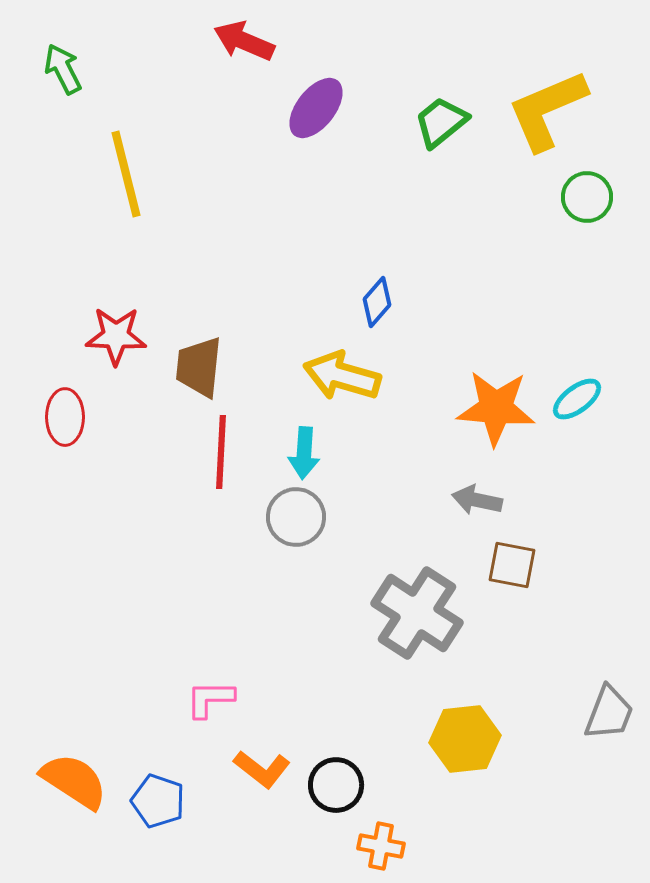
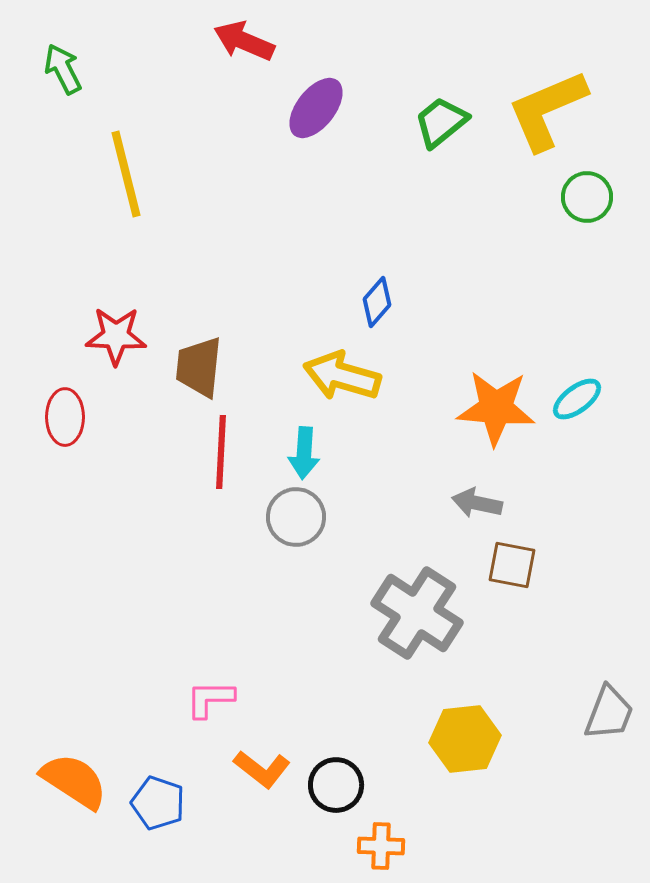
gray arrow: moved 3 px down
blue pentagon: moved 2 px down
orange cross: rotated 9 degrees counterclockwise
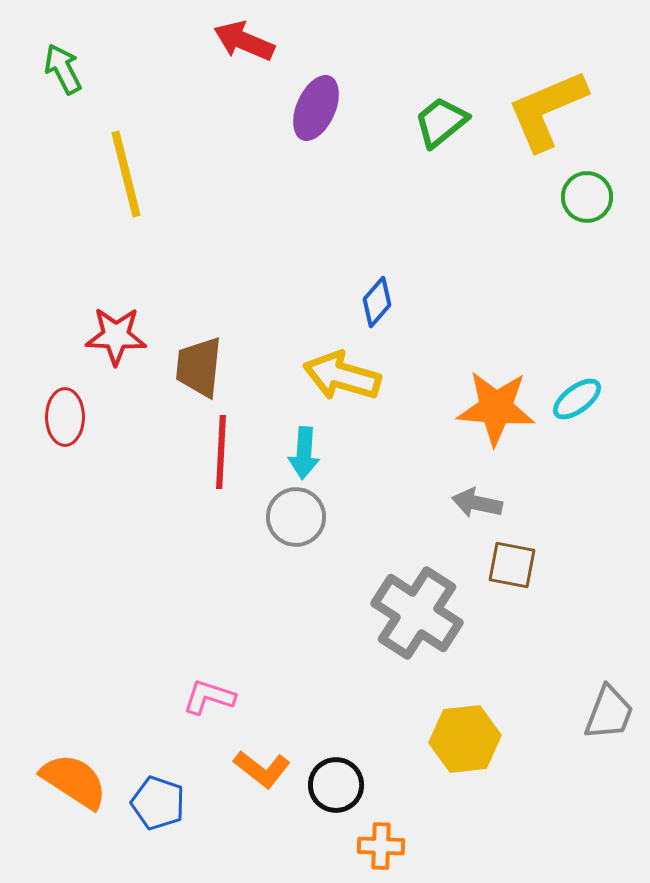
purple ellipse: rotated 14 degrees counterclockwise
pink L-shape: moved 1 px left, 2 px up; rotated 18 degrees clockwise
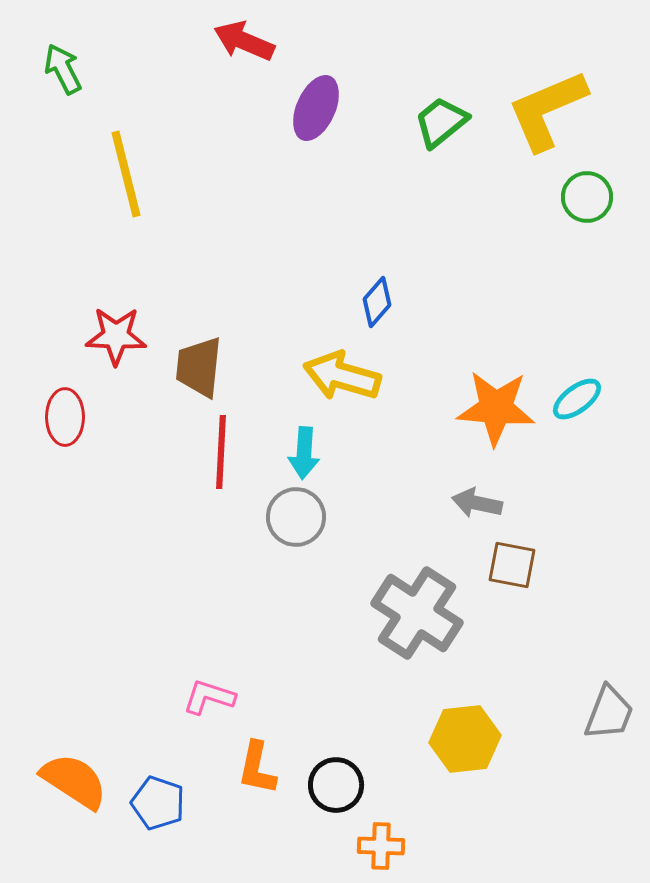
orange L-shape: moved 5 px left, 1 px up; rotated 64 degrees clockwise
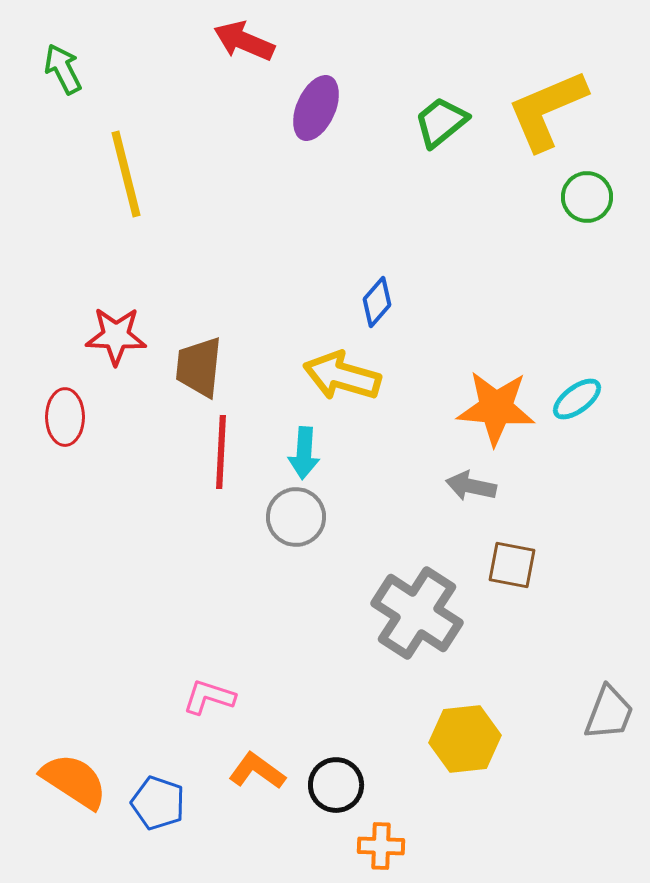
gray arrow: moved 6 px left, 17 px up
orange L-shape: moved 3 px down; rotated 114 degrees clockwise
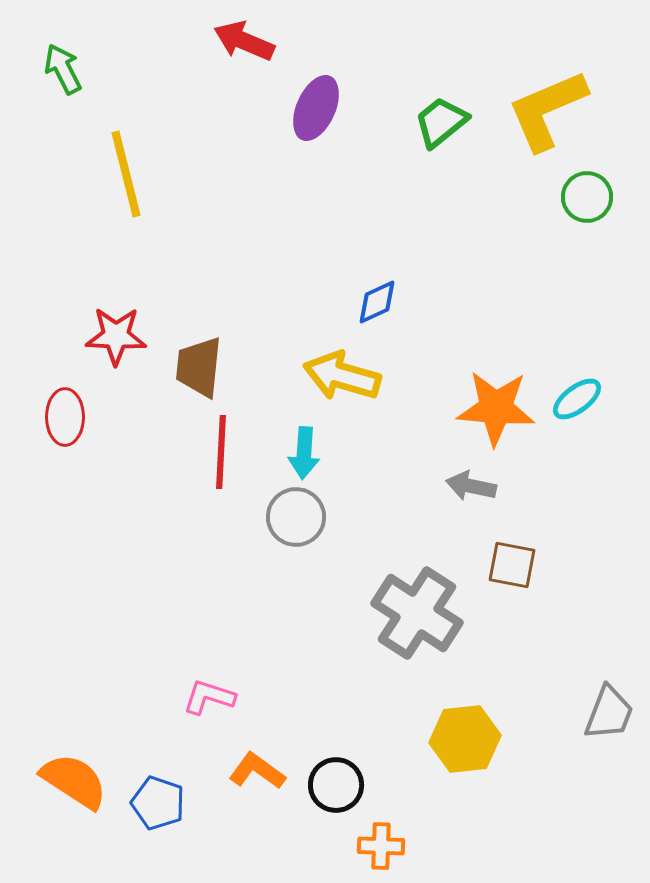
blue diamond: rotated 24 degrees clockwise
